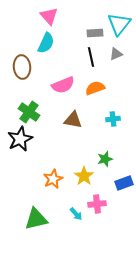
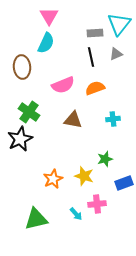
pink triangle: rotated 12 degrees clockwise
yellow star: rotated 18 degrees counterclockwise
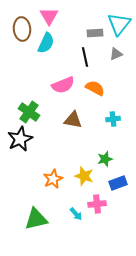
black line: moved 6 px left
brown ellipse: moved 38 px up
orange semicircle: rotated 48 degrees clockwise
blue rectangle: moved 6 px left
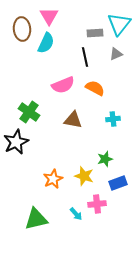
black star: moved 4 px left, 3 px down
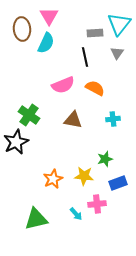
gray triangle: moved 1 px right, 1 px up; rotated 32 degrees counterclockwise
green cross: moved 3 px down
yellow star: rotated 12 degrees counterclockwise
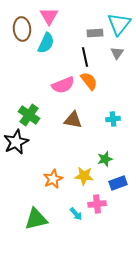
orange semicircle: moved 6 px left, 7 px up; rotated 24 degrees clockwise
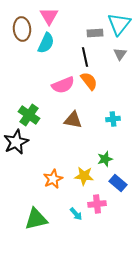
gray triangle: moved 3 px right, 1 px down
blue rectangle: rotated 60 degrees clockwise
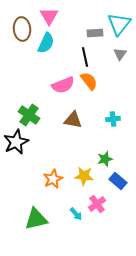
blue rectangle: moved 2 px up
pink cross: rotated 30 degrees counterclockwise
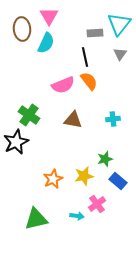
yellow star: rotated 18 degrees counterclockwise
cyan arrow: moved 1 px right, 2 px down; rotated 40 degrees counterclockwise
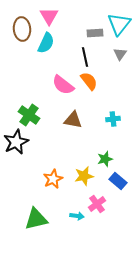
pink semicircle: rotated 60 degrees clockwise
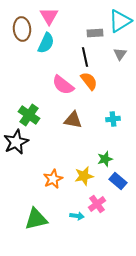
cyan triangle: moved 1 px right, 3 px up; rotated 20 degrees clockwise
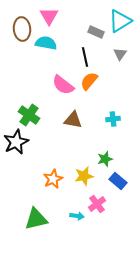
gray rectangle: moved 1 px right, 1 px up; rotated 28 degrees clockwise
cyan semicircle: rotated 105 degrees counterclockwise
orange semicircle: rotated 102 degrees counterclockwise
